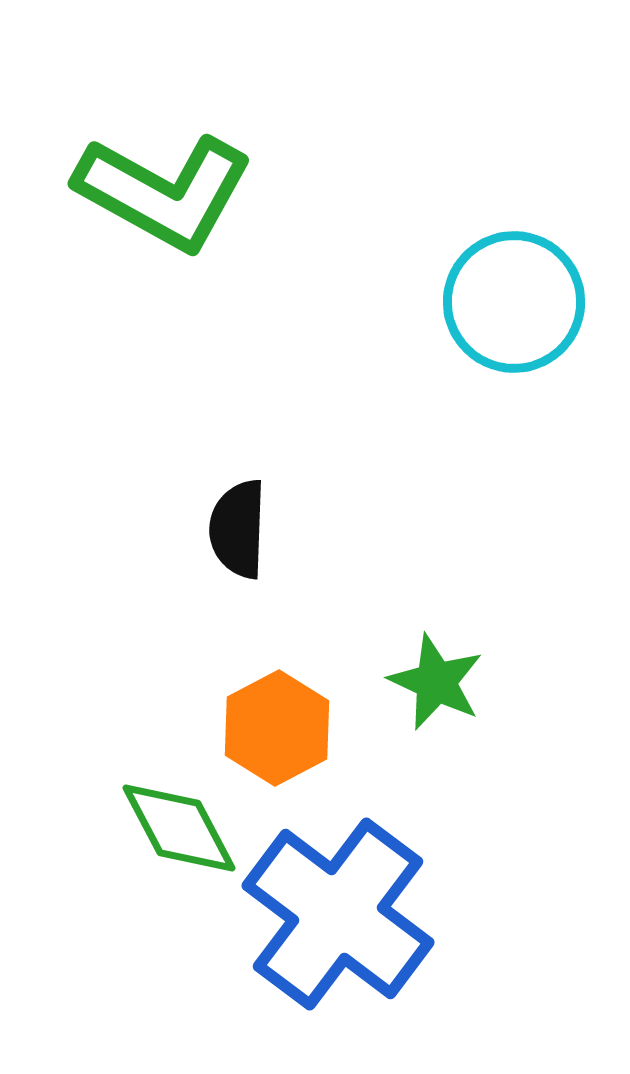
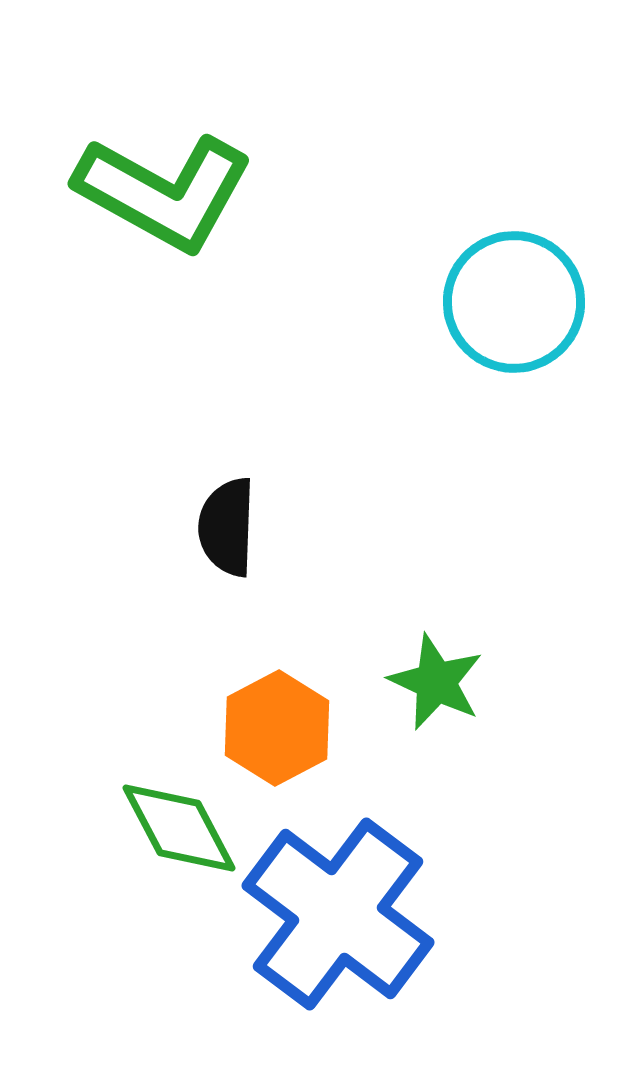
black semicircle: moved 11 px left, 2 px up
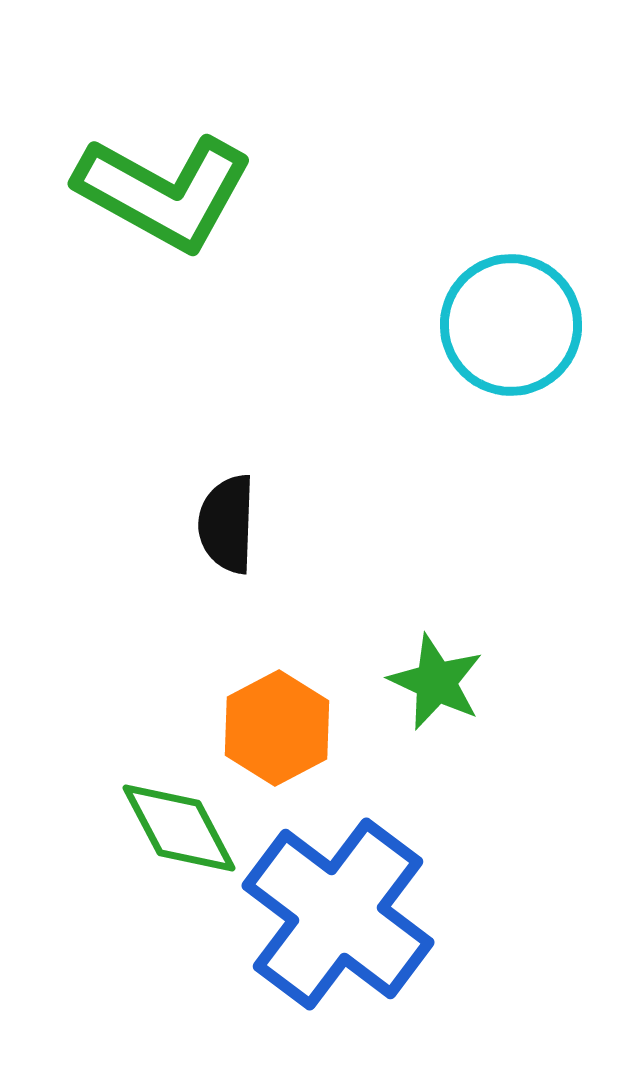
cyan circle: moved 3 px left, 23 px down
black semicircle: moved 3 px up
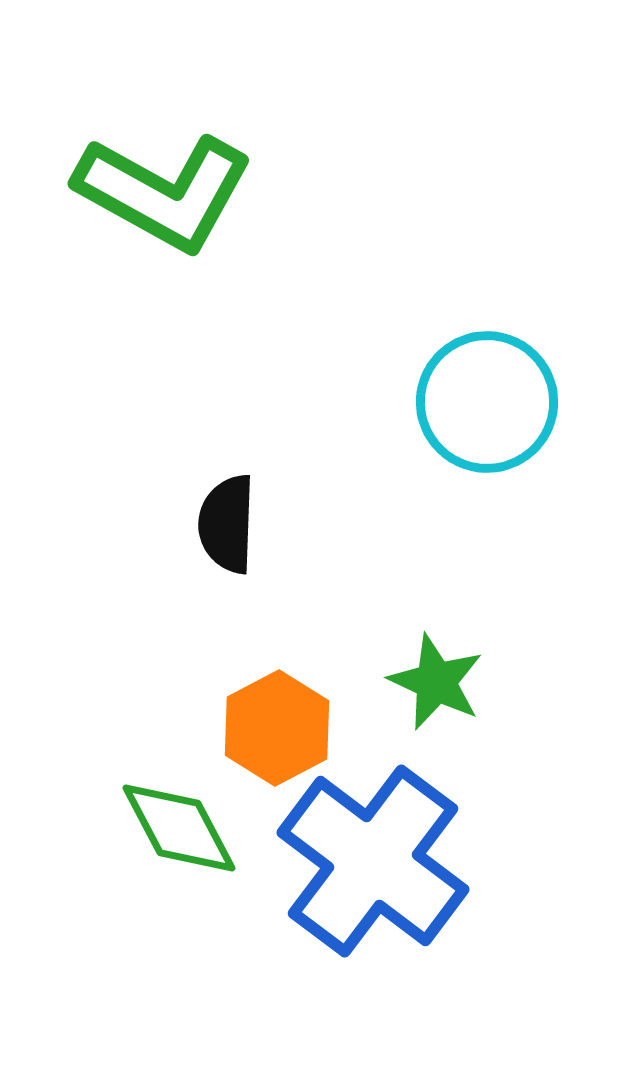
cyan circle: moved 24 px left, 77 px down
blue cross: moved 35 px right, 53 px up
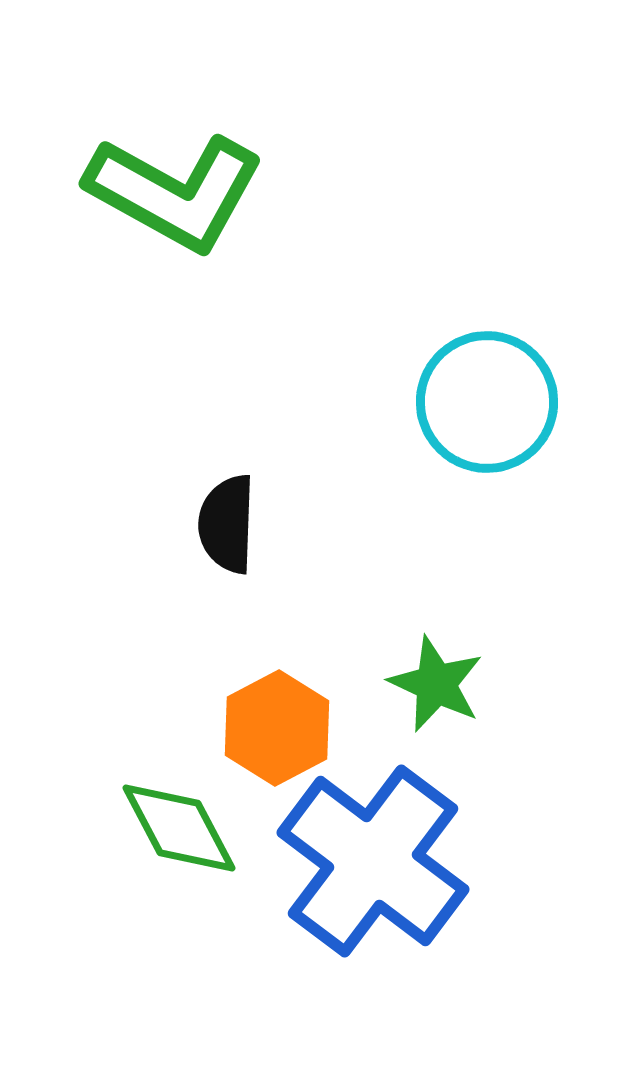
green L-shape: moved 11 px right
green star: moved 2 px down
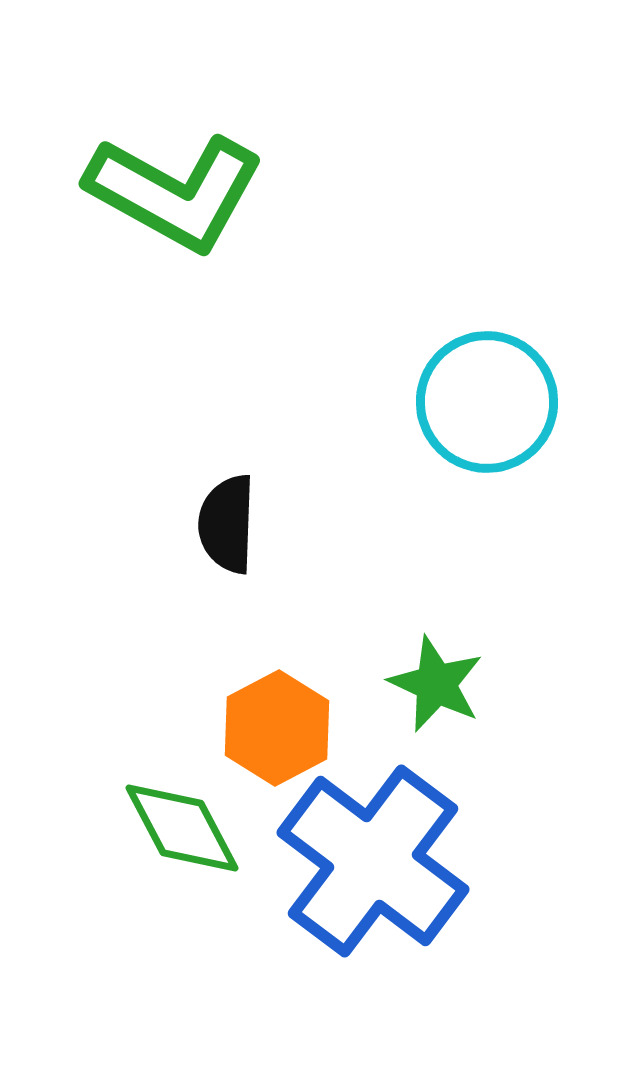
green diamond: moved 3 px right
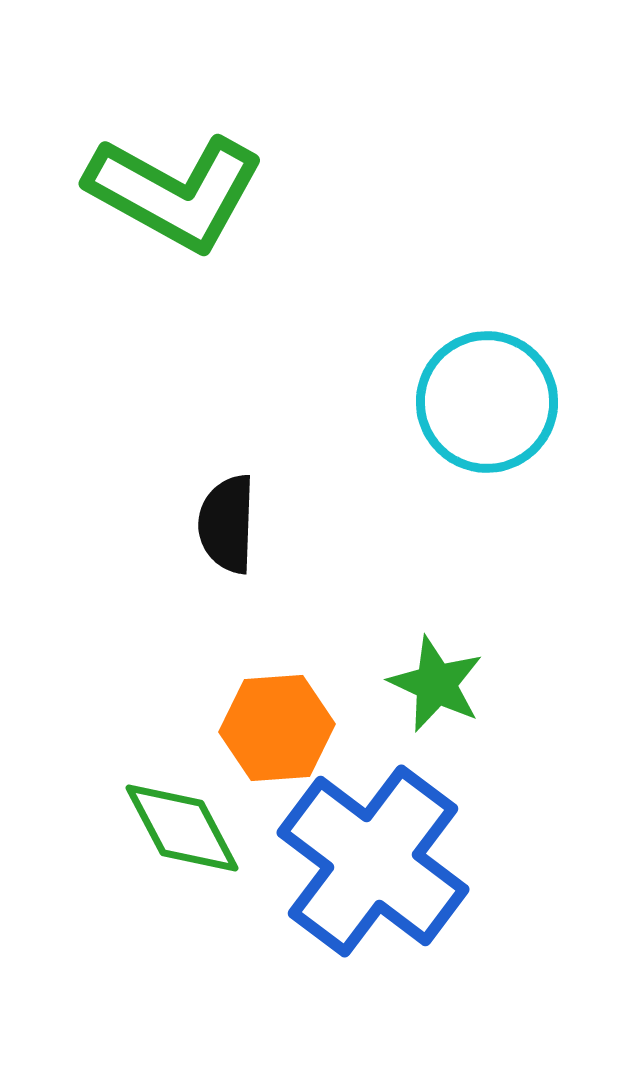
orange hexagon: rotated 24 degrees clockwise
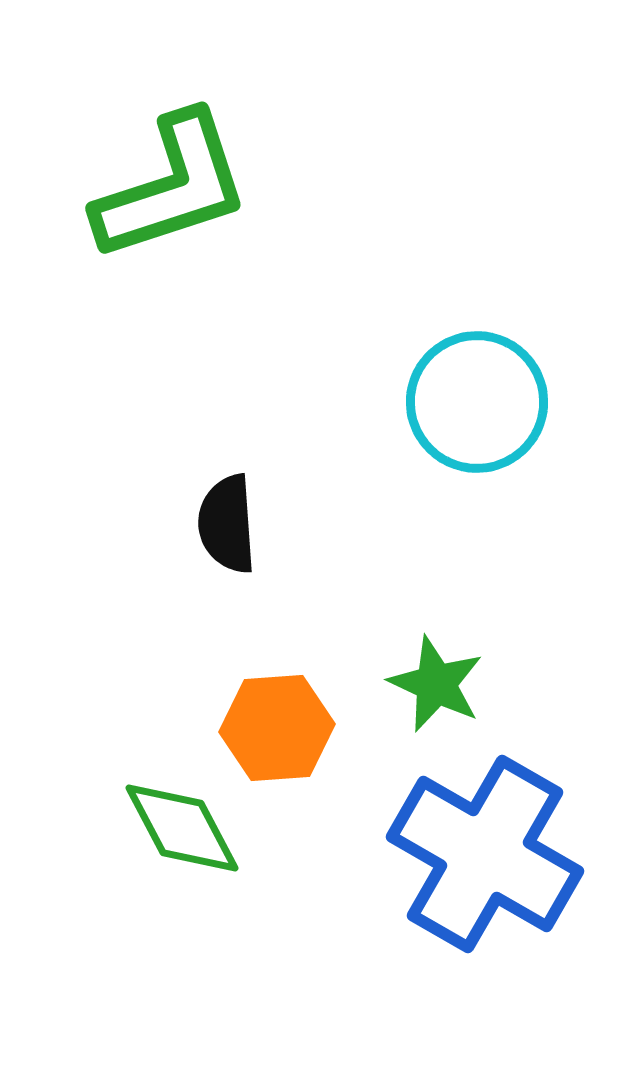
green L-shape: moved 3 px left, 5 px up; rotated 47 degrees counterclockwise
cyan circle: moved 10 px left
black semicircle: rotated 6 degrees counterclockwise
blue cross: moved 112 px right, 7 px up; rotated 7 degrees counterclockwise
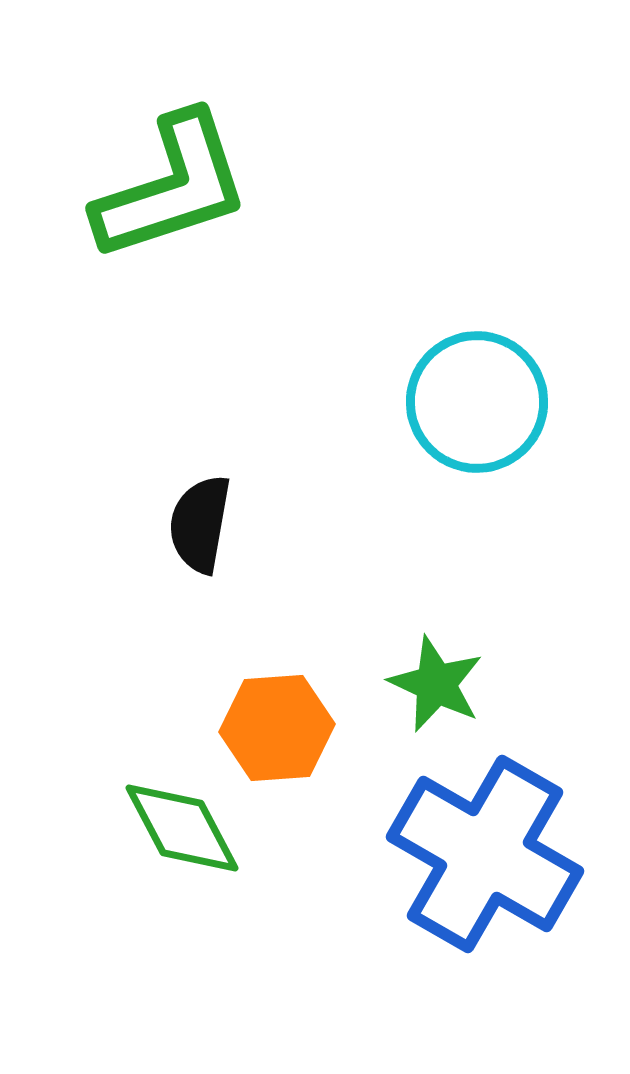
black semicircle: moved 27 px left; rotated 14 degrees clockwise
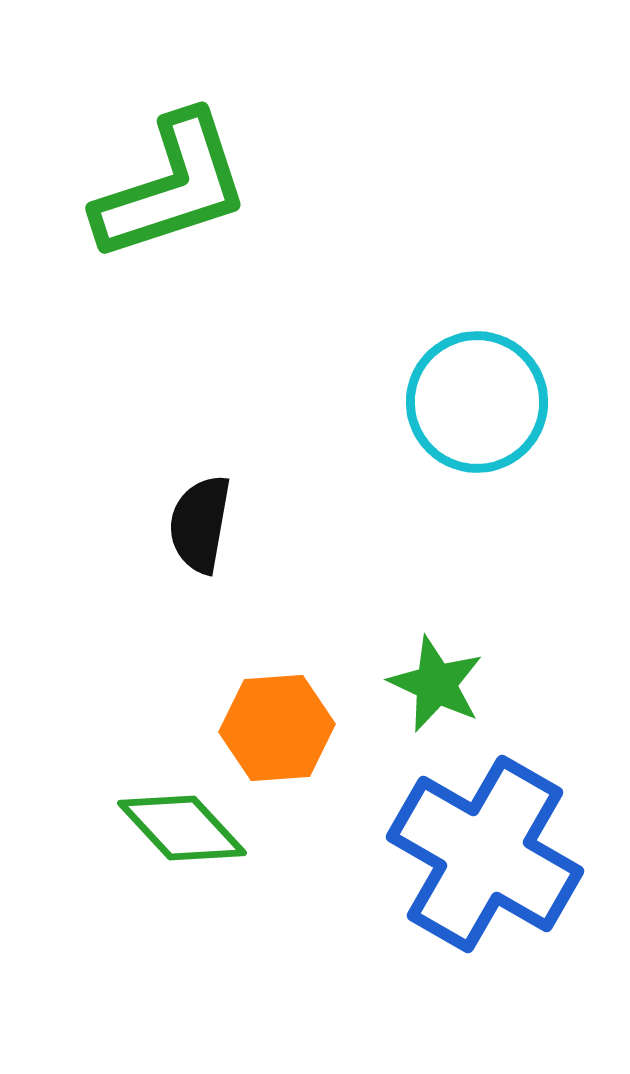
green diamond: rotated 15 degrees counterclockwise
